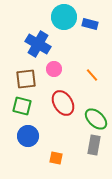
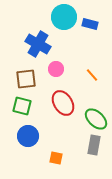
pink circle: moved 2 px right
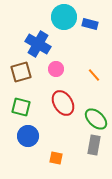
orange line: moved 2 px right
brown square: moved 5 px left, 7 px up; rotated 10 degrees counterclockwise
green square: moved 1 px left, 1 px down
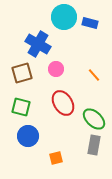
blue rectangle: moved 1 px up
brown square: moved 1 px right, 1 px down
green ellipse: moved 2 px left
orange square: rotated 24 degrees counterclockwise
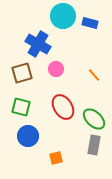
cyan circle: moved 1 px left, 1 px up
red ellipse: moved 4 px down
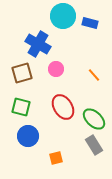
gray rectangle: rotated 42 degrees counterclockwise
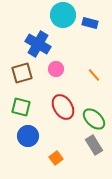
cyan circle: moved 1 px up
orange square: rotated 24 degrees counterclockwise
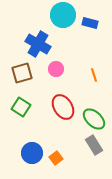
orange line: rotated 24 degrees clockwise
green square: rotated 18 degrees clockwise
blue circle: moved 4 px right, 17 px down
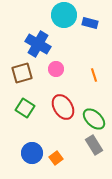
cyan circle: moved 1 px right
green square: moved 4 px right, 1 px down
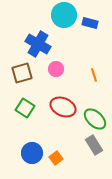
red ellipse: rotated 35 degrees counterclockwise
green ellipse: moved 1 px right
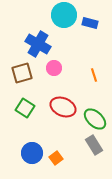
pink circle: moved 2 px left, 1 px up
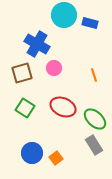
blue cross: moved 1 px left
